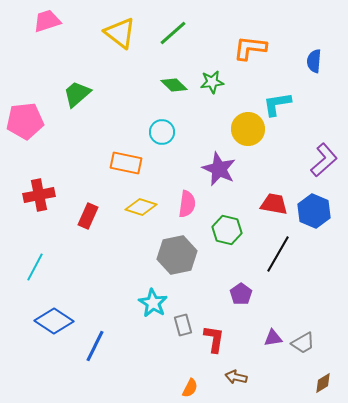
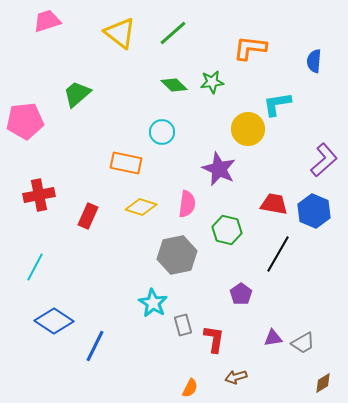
brown arrow: rotated 30 degrees counterclockwise
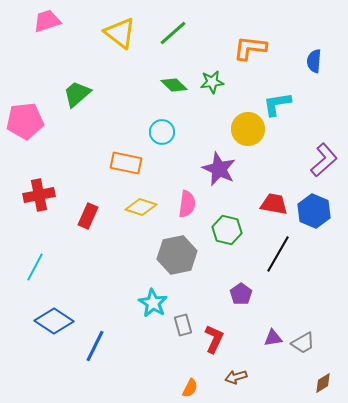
red L-shape: rotated 16 degrees clockwise
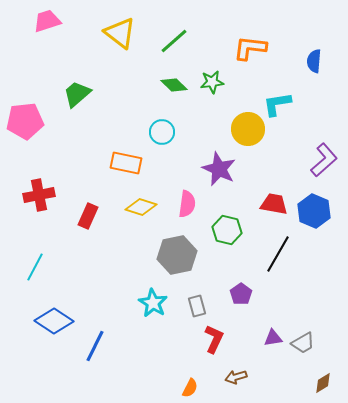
green line: moved 1 px right, 8 px down
gray rectangle: moved 14 px right, 19 px up
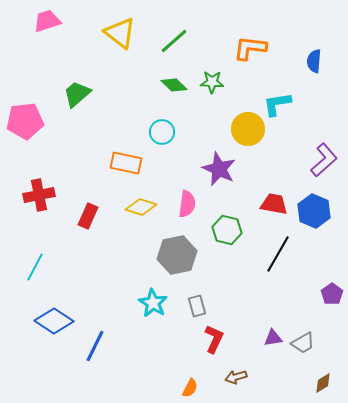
green star: rotated 10 degrees clockwise
purple pentagon: moved 91 px right
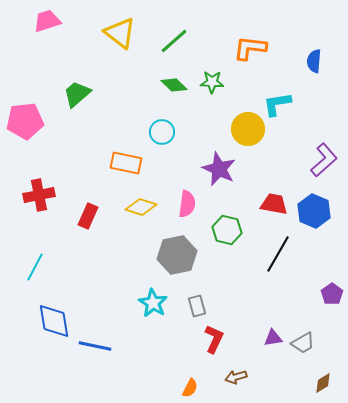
blue diamond: rotated 48 degrees clockwise
blue line: rotated 76 degrees clockwise
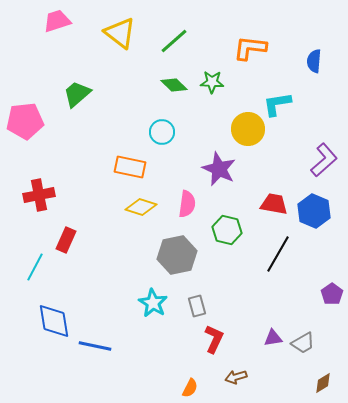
pink trapezoid: moved 10 px right
orange rectangle: moved 4 px right, 4 px down
red rectangle: moved 22 px left, 24 px down
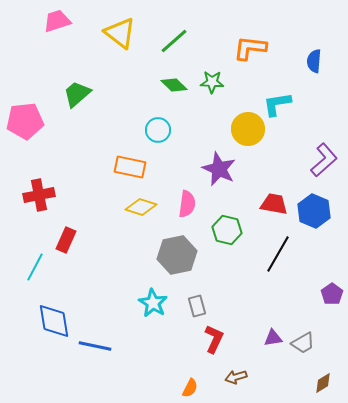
cyan circle: moved 4 px left, 2 px up
